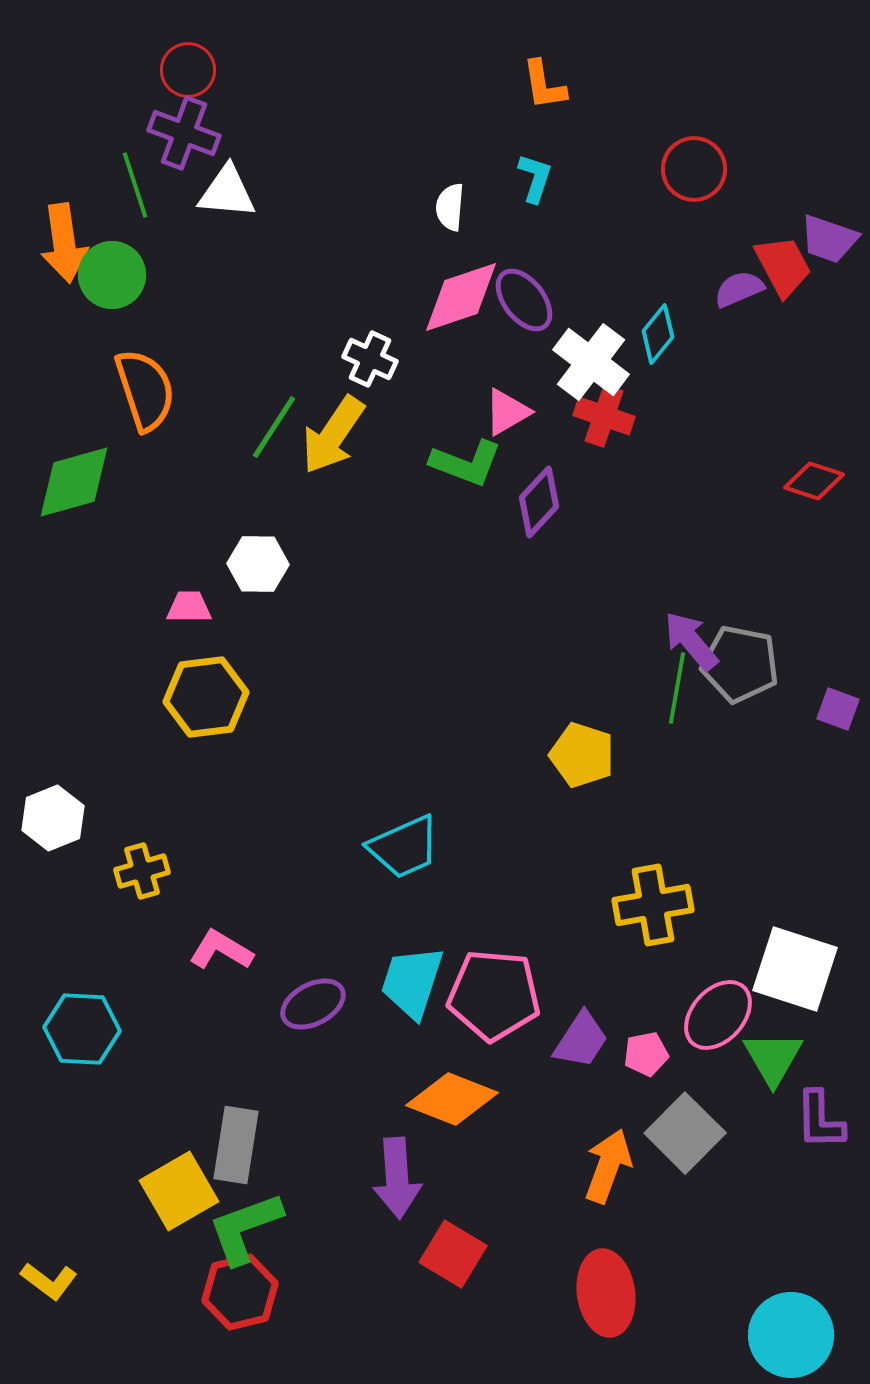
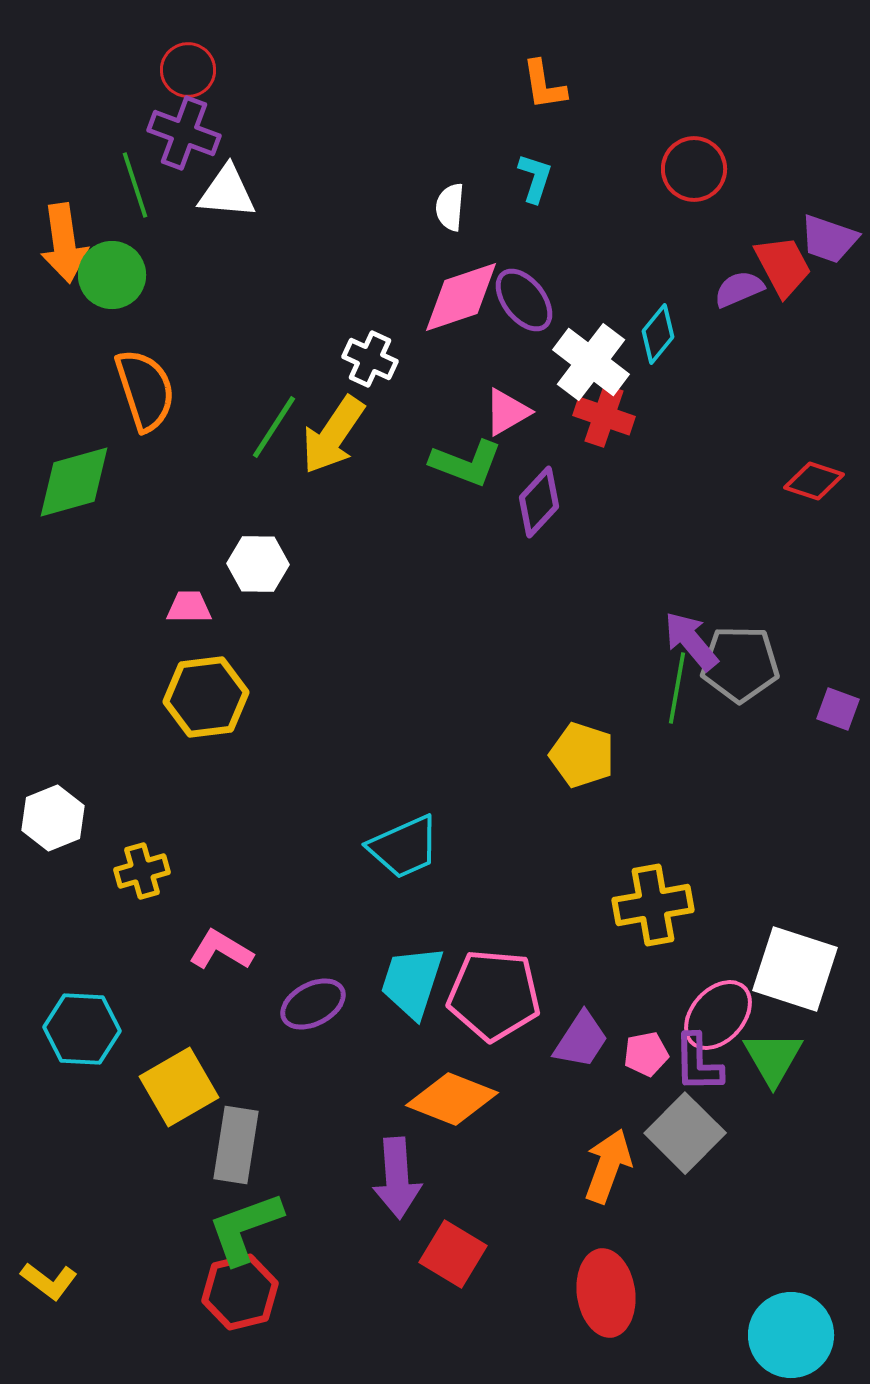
gray pentagon at (740, 664): rotated 10 degrees counterclockwise
purple L-shape at (820, 1120): moved 122 px left, 57 px up
yellow square at (179, 1191): moved 104 px up
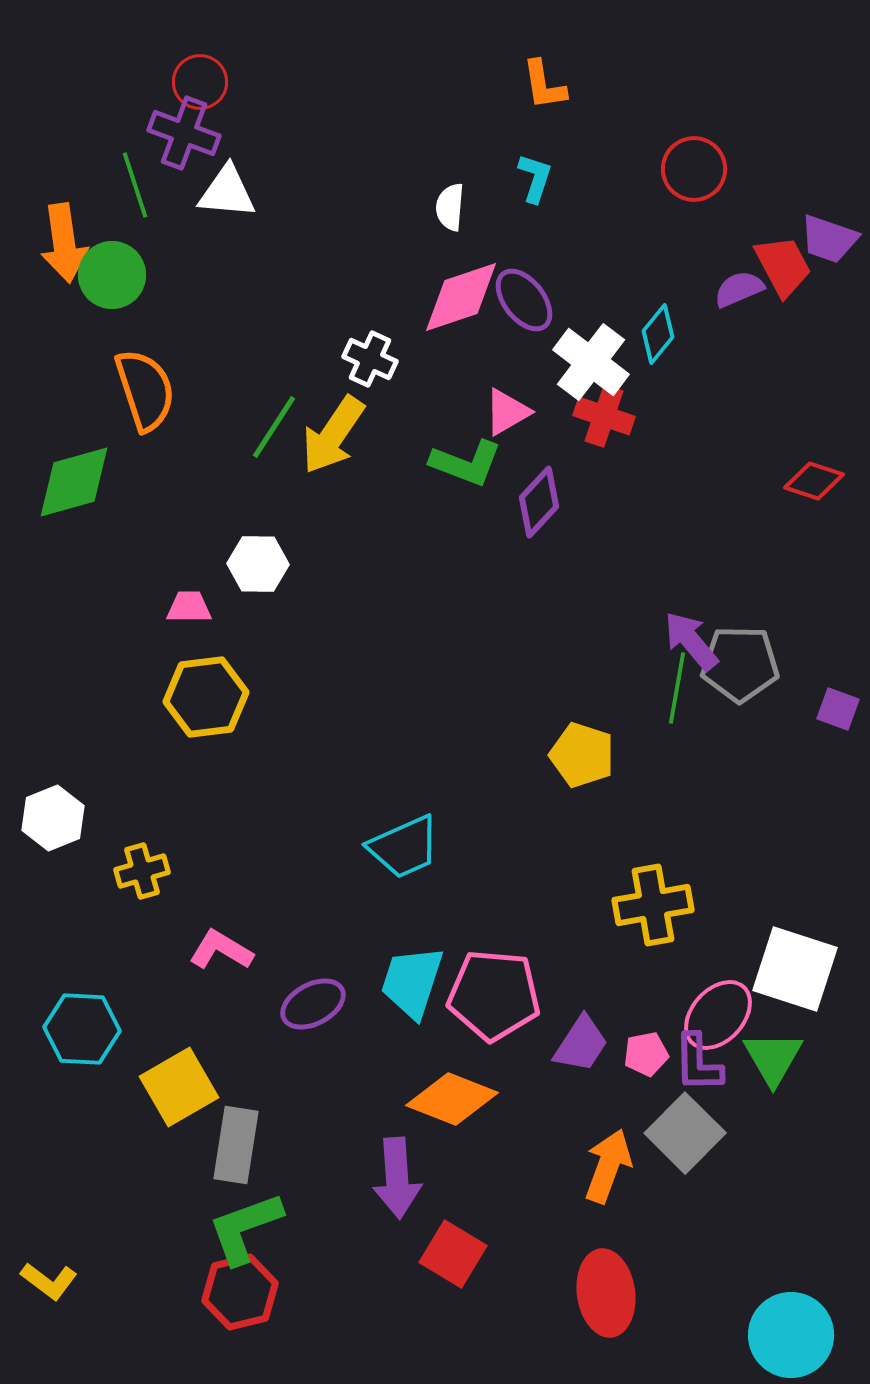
red circle at (188, 70): moved 12 px right, 12 px down
purple trapezoid at (581, 1040): moved 4 px down
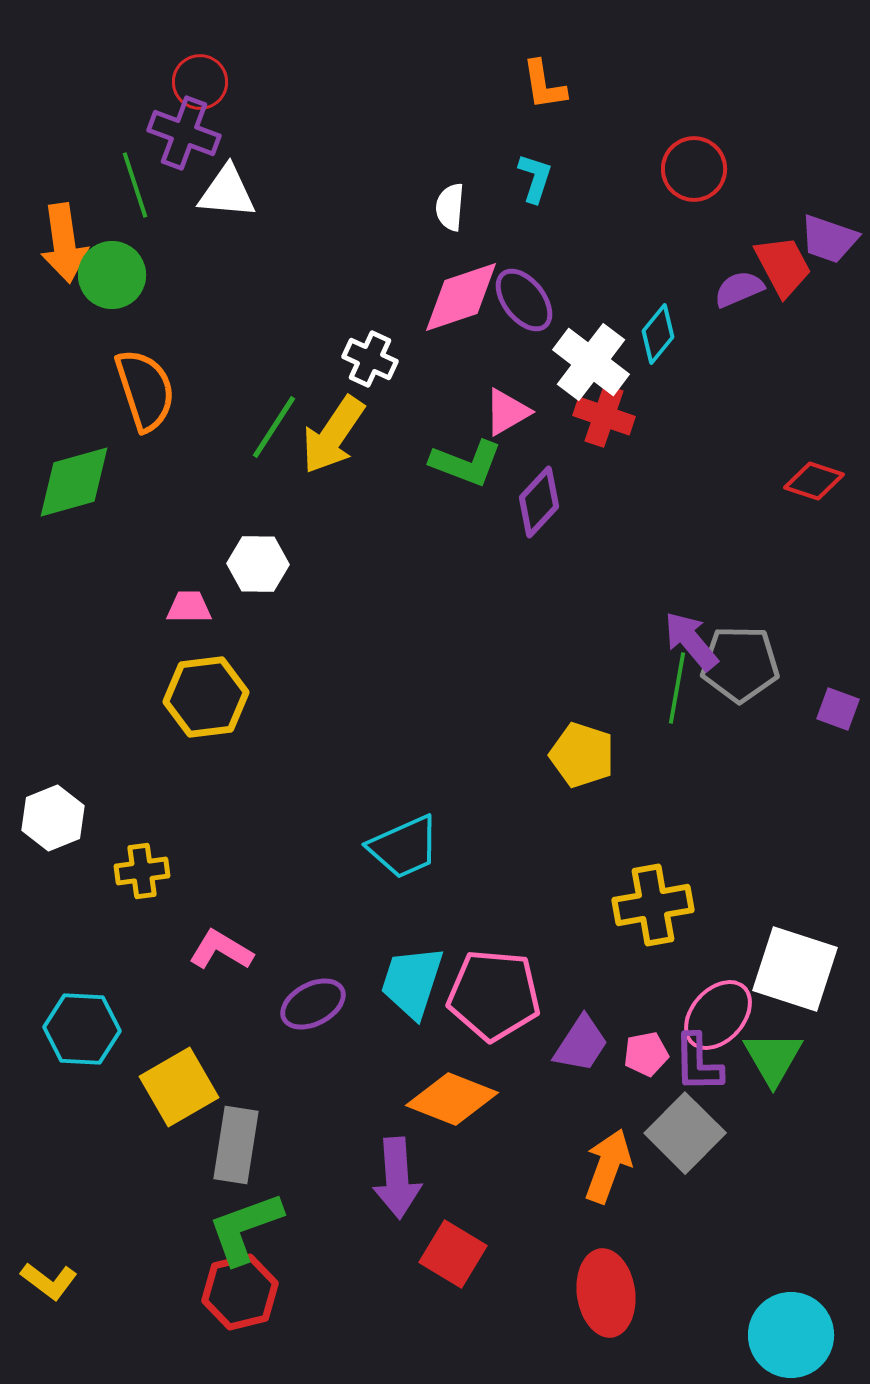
yellow cross at (142, 871): rotated 8 degrees clockwise
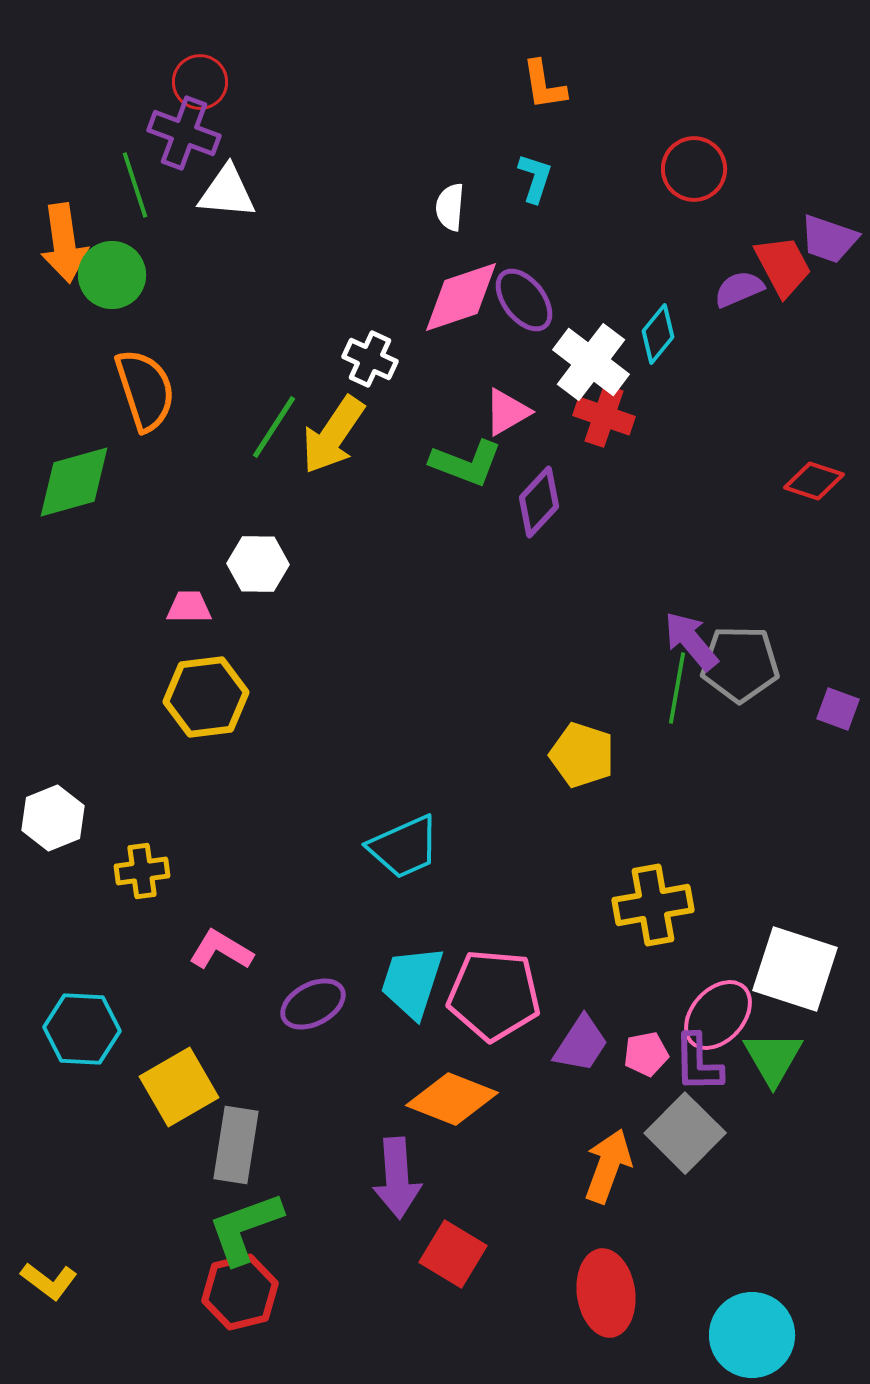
cyan circle at (791, 1335): moved 39 px left
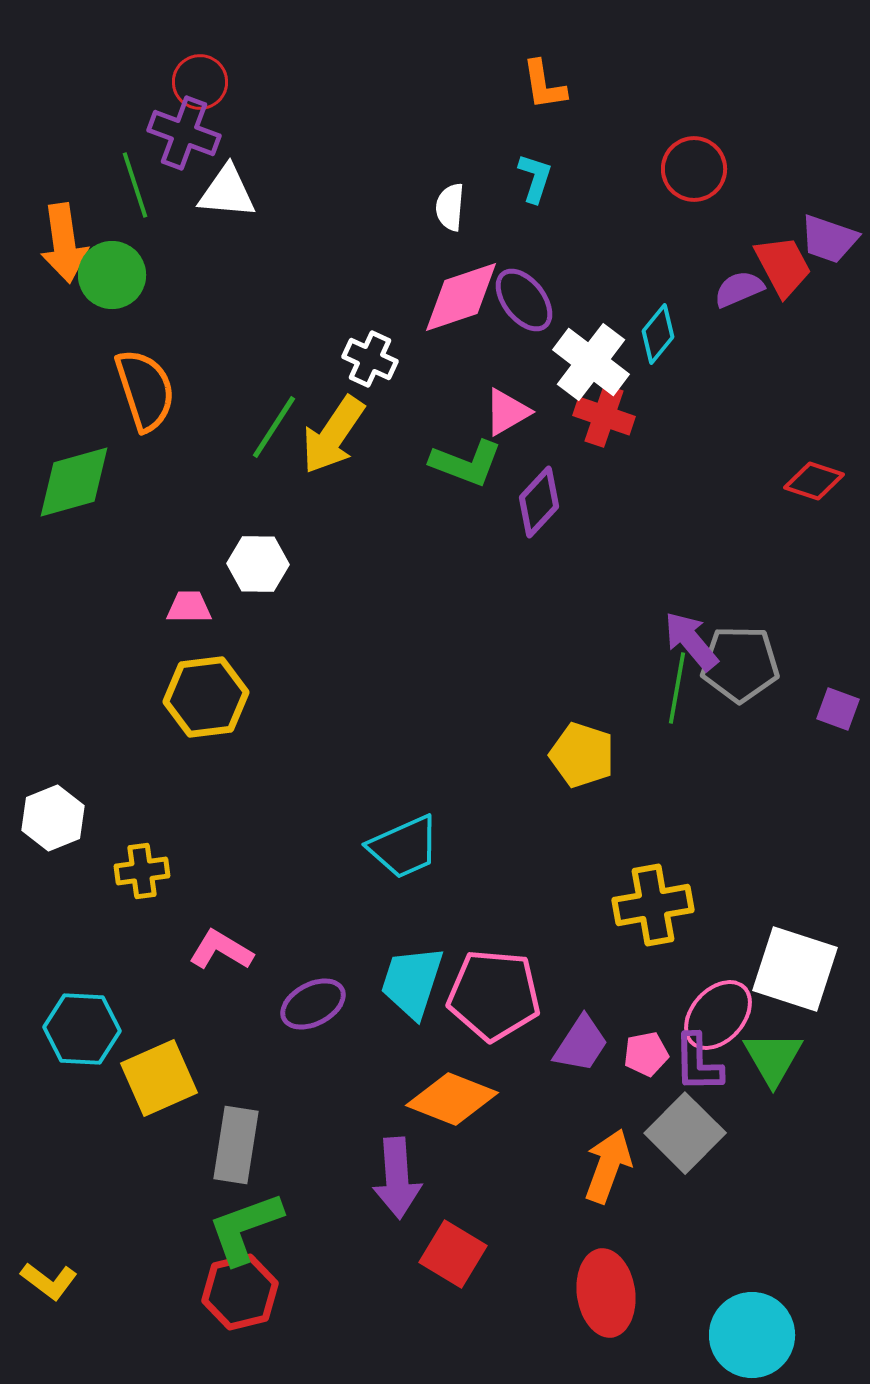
yellow square at (179, 1087): moved 20 px left, 9 px up; rotated 6 degrees clockwise
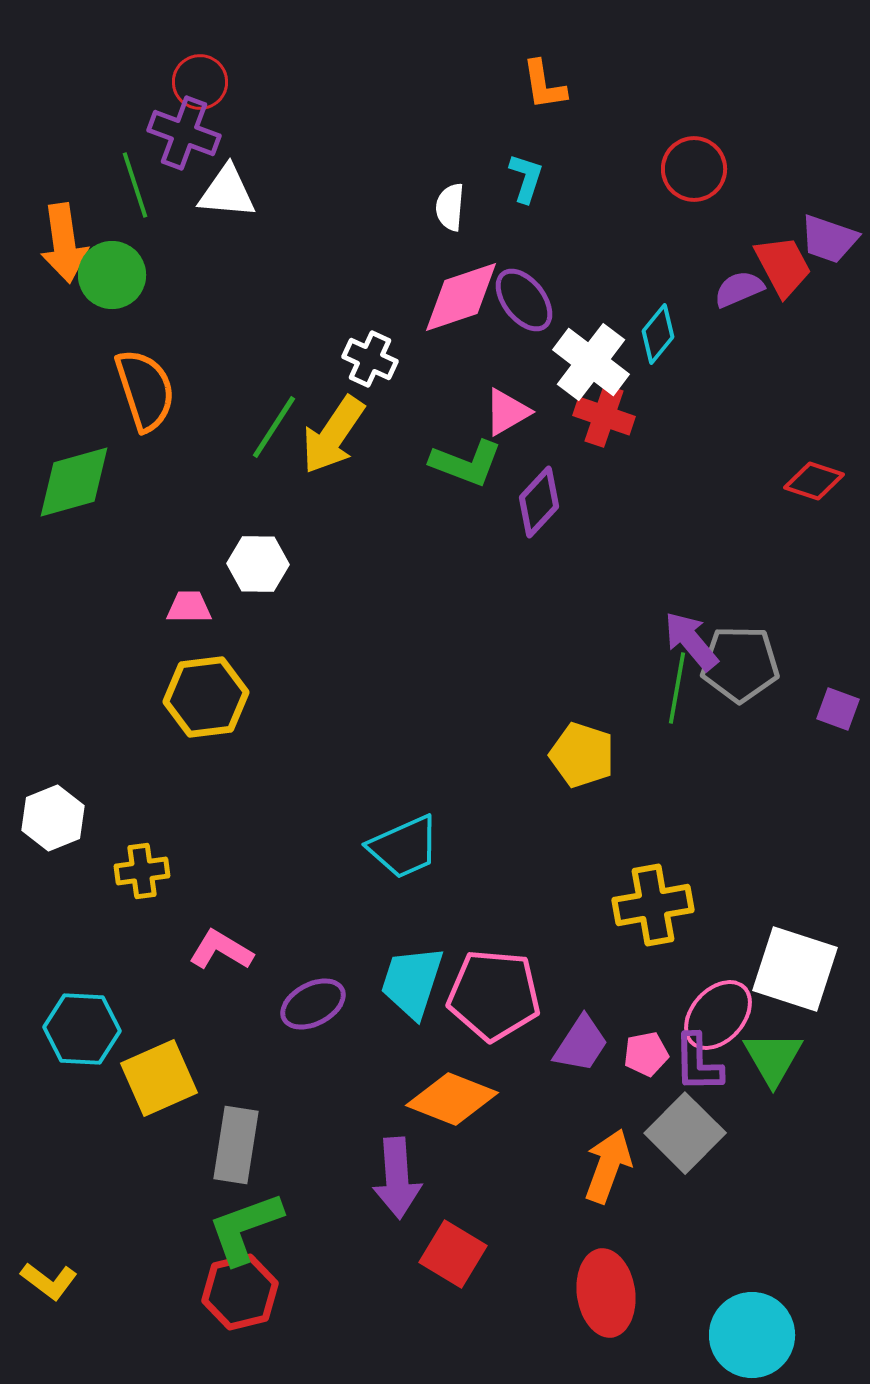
cyan L-shape at (535, 178): moved 9 px left
